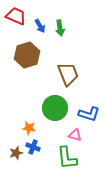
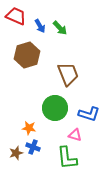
green arrow: rotated 35 degrees counterclockwise
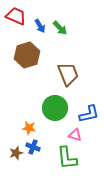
blue L-shape: rotated 30 degrees counterclockwise
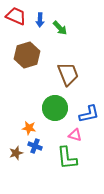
blue arrow: moved 6 px up; rotated 32 degrees clockwise
blue cross: moved 2 px right, 1 px up
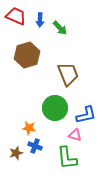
blue L-shape: moved 3 px left, 1 px down
